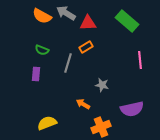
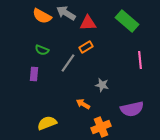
gray line: rotated 18 degrees clockwise
purple rectangle: moved 2 px left
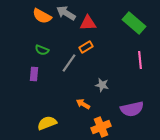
green rectangle: moved 7 px right, 2 px down
gray line: moved 1 px right
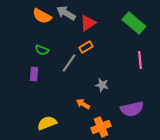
red triangle: rotated 30 degrees counterclockwise
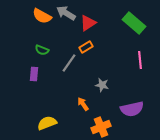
orange arrow: rotated 24 degrees clockwise
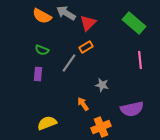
red triangle: rotated 12 degrees counterclockwise
purple rectangle: moved 4 px right
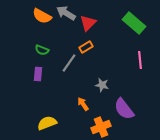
purple semicircle: moved 8 px left; rotated 65 degrees clockwise
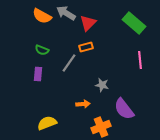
orange rectangle: rotated 16 degrees clockwise
orange arrow: rotated 120 degrees clockwise
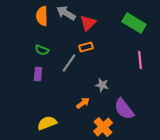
orange semicircle: rotated 60 degrees clockwise
green rectangle: rotated 10 degrees counterclockwise
orange arrow: moved 1 px up; rotated 32 degrees counterclockwise
orange cross: moved 2 px right; rotated 18 degrees counterclockwise
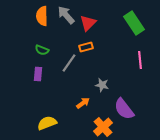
gray arrow: moved 2 px down; rotated 18 degrees clockwise
green rectangle: rotated 25 degrees clockwise
